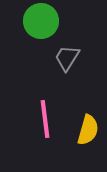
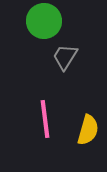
green circle: moved 3 px right
gray trapezoid: moved 2 px left, 1 px up
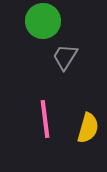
green circle: moved 1 px left
yellow semicircle: moved 2 px up
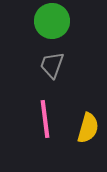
green circle: moved 9 px right
gray trapezoid: moved 13 px left, 8 px down; rotated 12 degrees counterclockwise
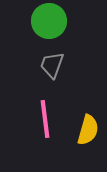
green circle: moved 3 px left
yellow semicircle: moved 2 px down
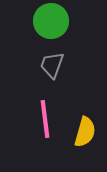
green circle: moved 2 px right
yellow semicircle: moved 3 px left, 2 px down
